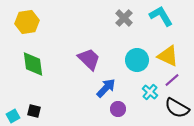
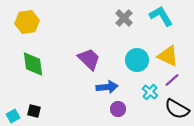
blue arrow: moved 1 px right, 1 px up; rotated 40 degrees clockwise
black semicircle: moved 1 px down
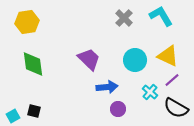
cyan circle: moved 2 px left
black semicircle: moved 1 px left, 1 px up
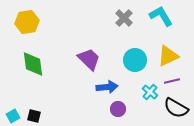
yellow triangle: rotated 50 degrees counterclockwise
purple line: moved 1 px down; rotated 28 degrees clockwise
black square: moved 5 px down
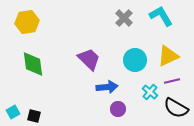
cyan square: moved 4 px up
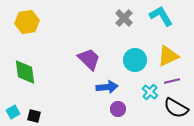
green diamond: moved 8 px left, 8 px down
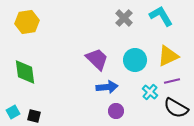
purple trapezoid: moved 8 px right
purple circle: moved 2 px left, 2 px down
